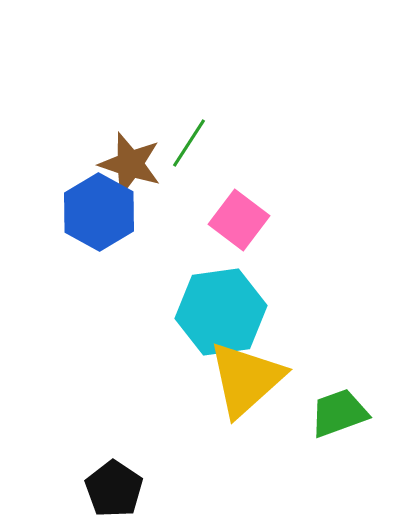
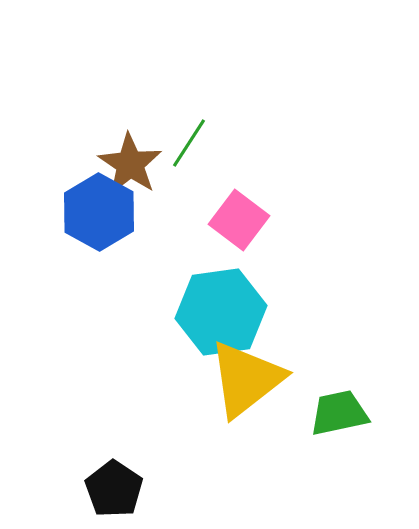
brown star: rotated 16 degrees clockwise
yellow triangle: rotated 4 degrees clockwise
green trapezoid: rotated 8 degrees clockwise
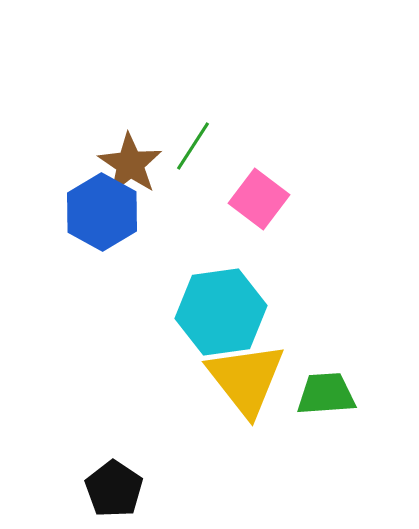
green line: moved 4 px right, 3 px down
blue hexagon: moved 3 px right
pink square: moved 20 px right, 21 px up
yellow triangle: rotated 30 degrees counterclockwise
green trapezoid: moved 13 px left, 19 px up; rotated 8 degrees clockwise
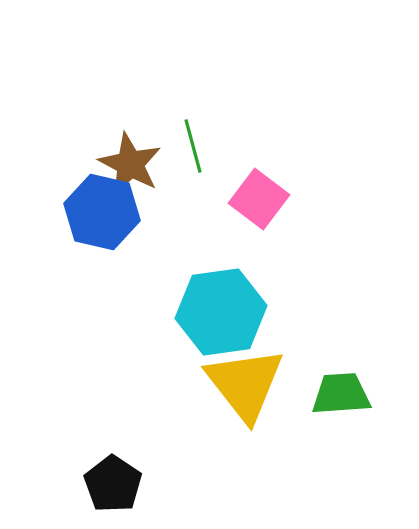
green line: rotated 48 degrees counterclockwise
brown star: rotated 6 degrees counterclockwise
blue hexagon: rotated 16 degrees counterclockwise
yellow triangle: moved 1 px left, 5 px down
green trapezoid: moved 15 px right
black pentagon: moved 1 px left, 5 px up
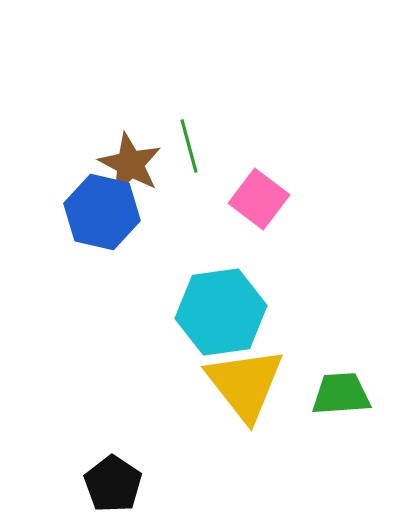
green line: moved 4 px left
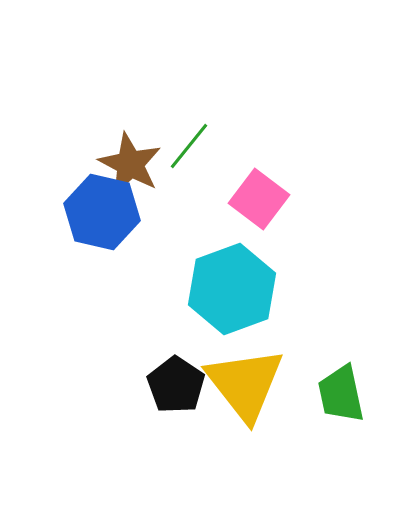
green line: rotated 54 degrees clockwise
cyan hexagon: moved 11 px right, 23 px up; rotated 12 degrees counterclockwise
green trapezoid: rotated 98 degrees counterclockwise
black pentagon: moved 63 px right, 99 px up
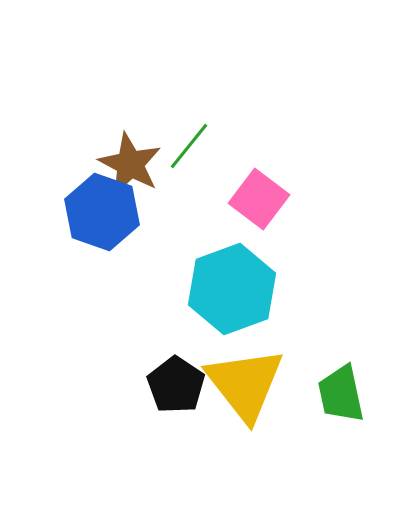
blue hexagon: rotated 6 degrees clockwise
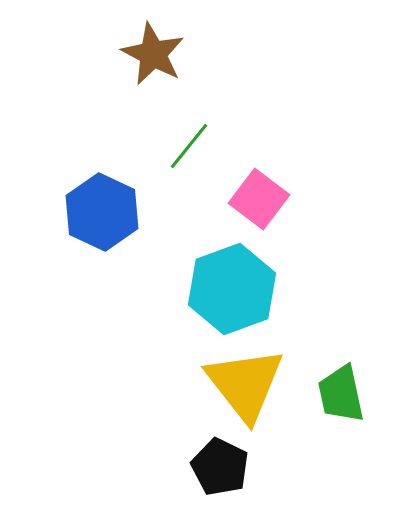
brown star: moved 23 px right, 110 px up
blue hexagon: rotated 6 degrees clockwise
black pentagon: moved 44 px right, 82 px down; rotated 8 degrees counterclockwise
